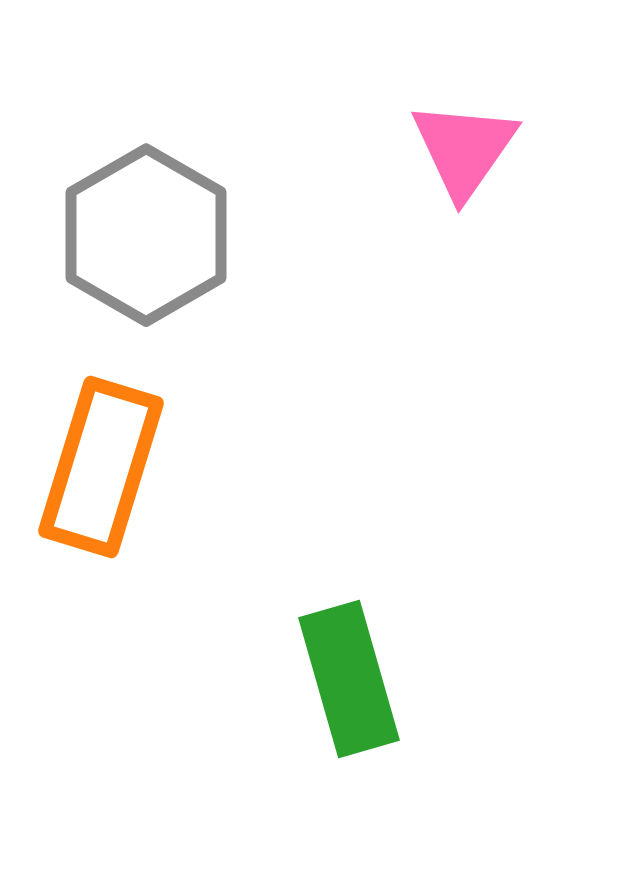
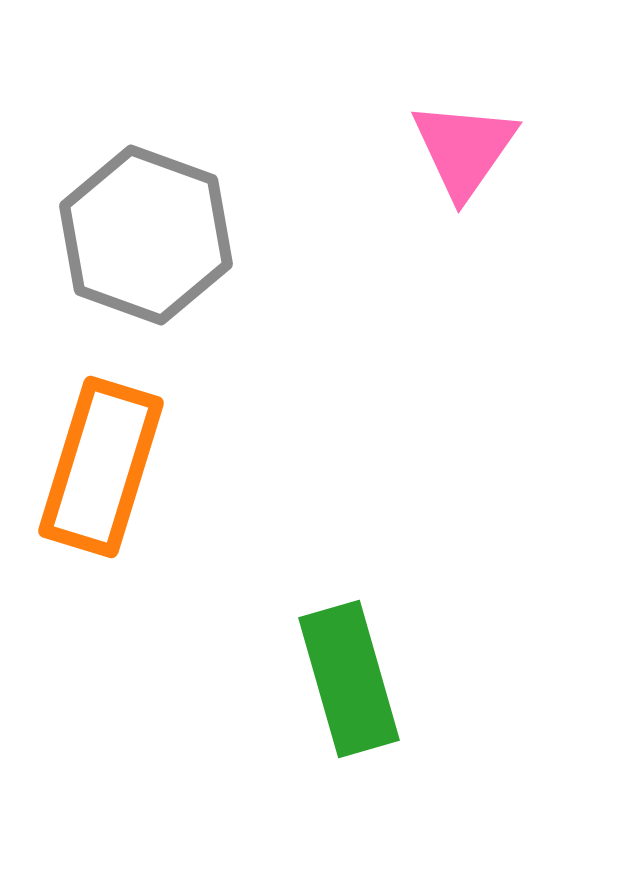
gray hexagon: rotated 10 degrees counterclockwise
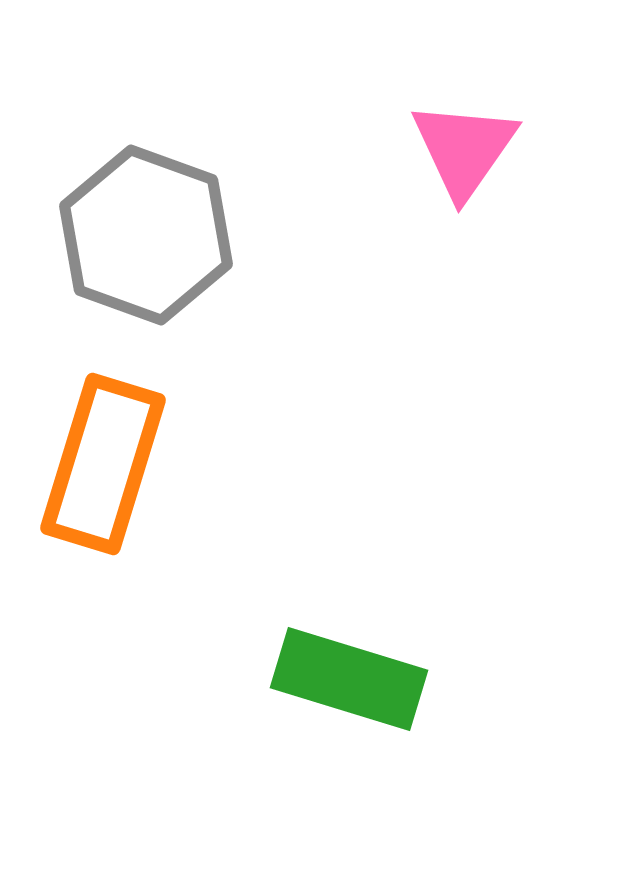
orange rectangle: moved 2 px right, 3 px up
green rectangle: rotated 57 degrees counterclockwise
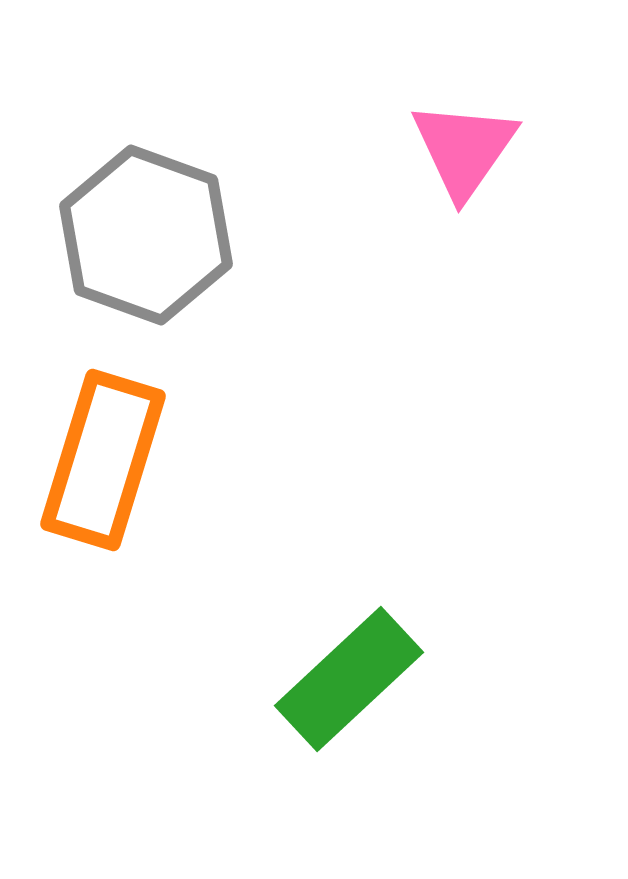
orange rectangle: moved 4 px up
green rectangle: rotated 60 degrees counterclockwise
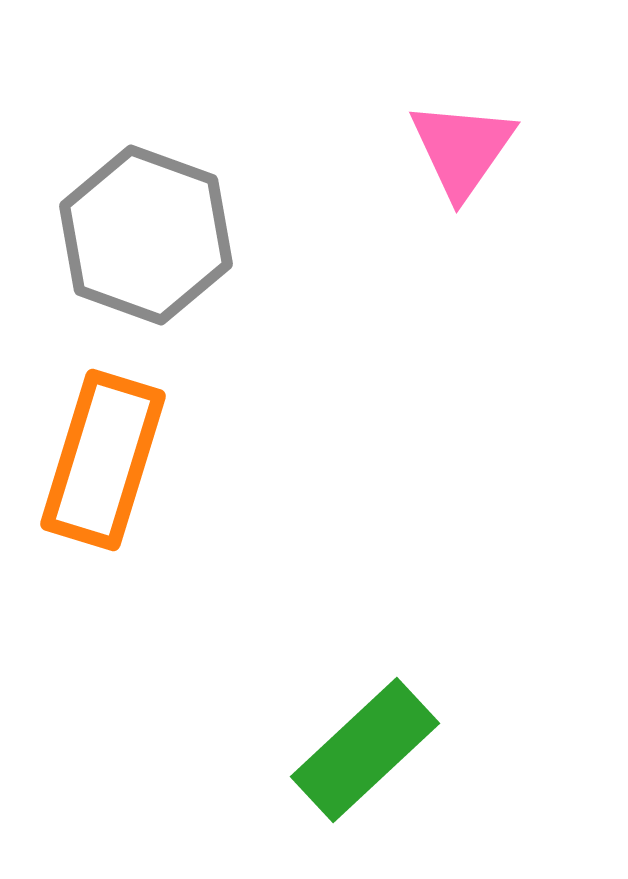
pink triangle: moved 2 px left
green rectangle: moved 16 px right, 71 px down
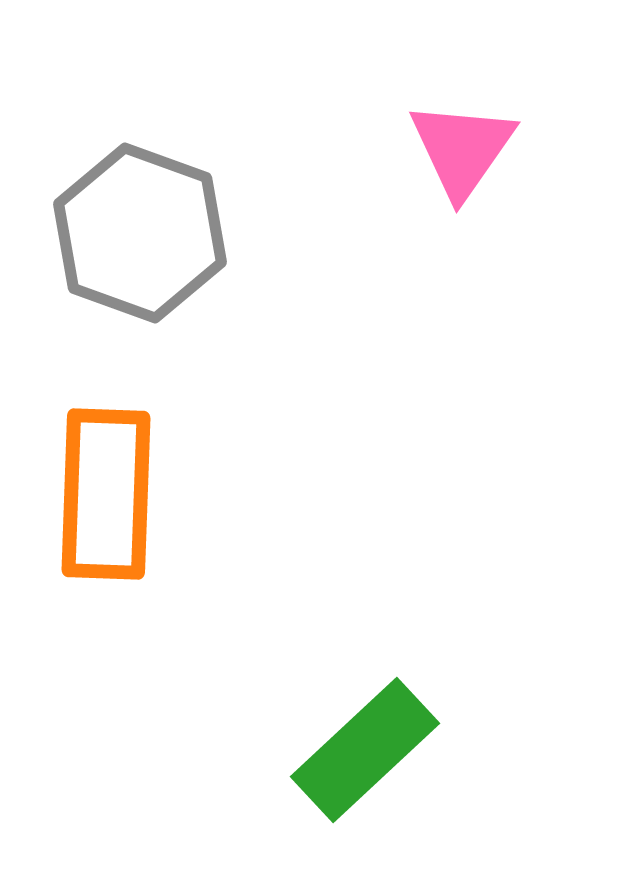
gray hexagon: moved 6 px left, 2 px up
orange rectangle: moved 3 px right, 34 px down; rotated 15 degrees counterclockwise
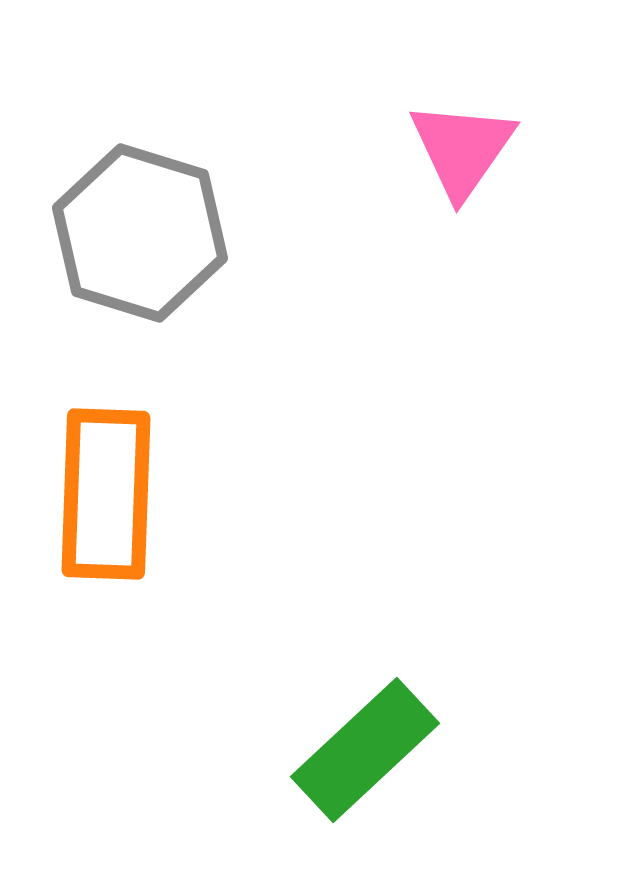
gray hexagon: rotated 3 degrees counterclockwise
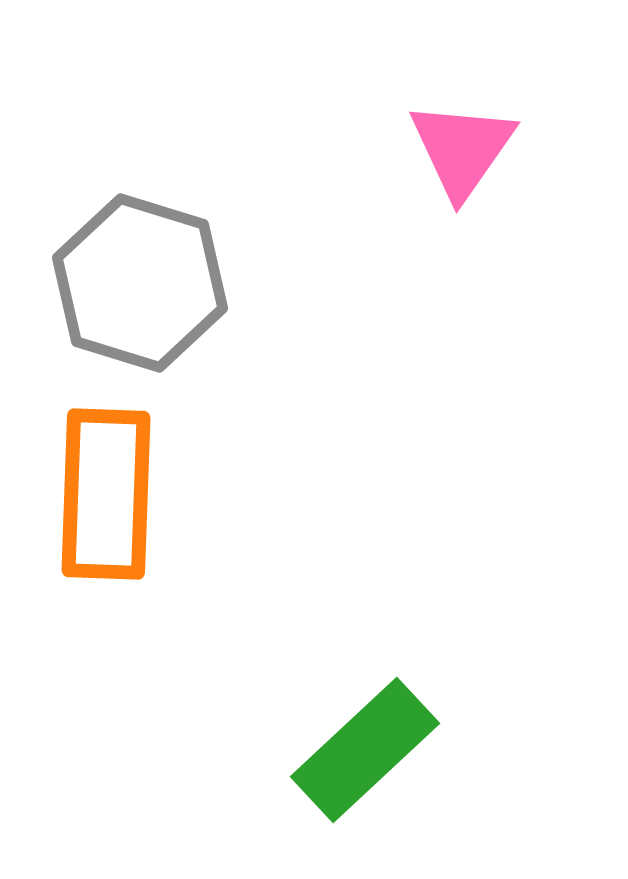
gray hexagon: moved 50 px down
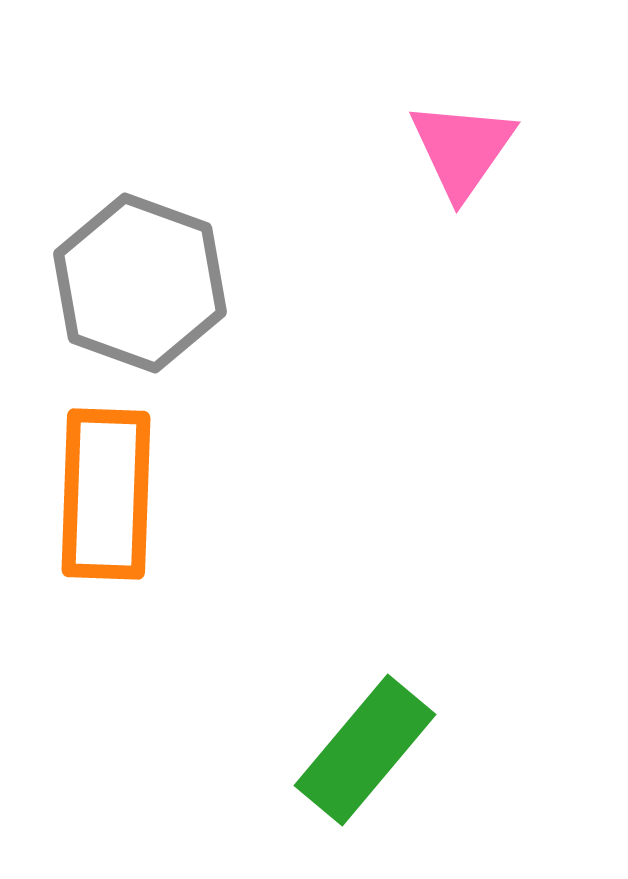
gray hexagon: rotated 3 degrees clockwise
green rectangle: rotated 7 degrees counterclockwise
